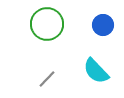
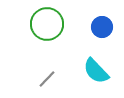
blue circle: moved 1 px left, 2 px down
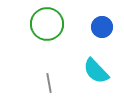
gray line: moved 2 px right, 4 px down; rotated 54 degrees counterclockwise
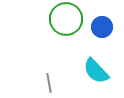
green circle: moved 19 px right, 5 px up
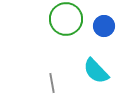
blue circle: moved 2 px right, 1 px up
gray line: moved 3 px right
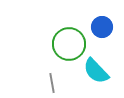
green circle: moved 3 px right, 25 px down
blue circle: moved 2 px left, 1 px down
